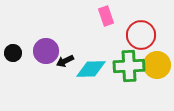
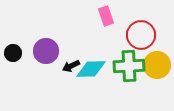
black arrow: moved 6 px right, 5 px down
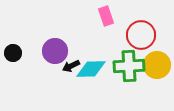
purple circle: moved 9 px right
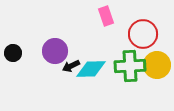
red circle: moved 2 px right, 1 px up
green cross: moved 1 px right
